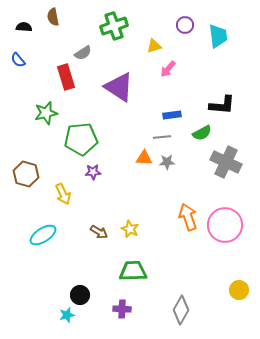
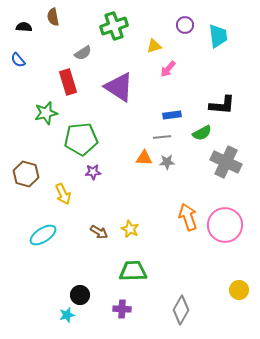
red rectangle: moved 2 px right, 5 px down
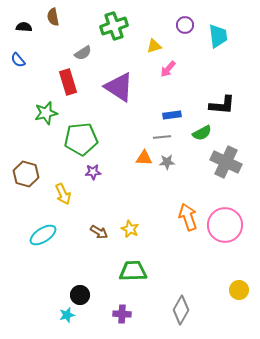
purple cross: moved 5 px down
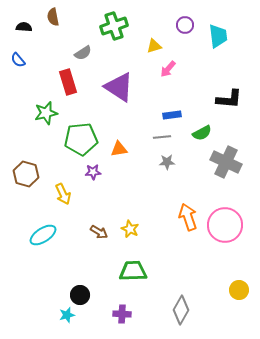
black L-shape: moved 7 px right, 6 px up
orange triangle: moved 25 px left, 9 px up; rotated 12 degrees counterclockwise
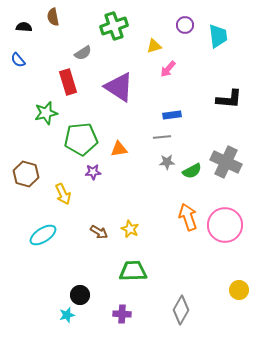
green semicircle: moved 10 px left, 38 px down
